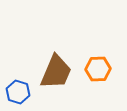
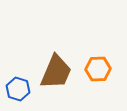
blue hexagon: moved 3 px up
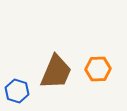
blue hexagon: moved 1 px left, 2 px down
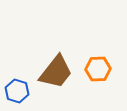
brown trapezoid: rotated 15 degrees clockwise
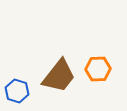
brown trapezoid: moved 3 px right, 4 px down
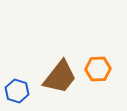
brown trapezoid: moved 1 px right, 1 px down
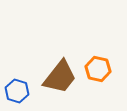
orange hexagon: rotated 15 degrees clockwise
